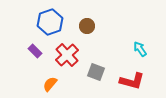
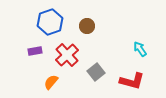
purple rectangle: rotated 56 degrees counterclockwise
gray square: rotated 30 degrees clockwise
orange semicircle: moved 1 px right, 2 px up
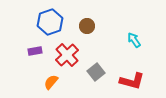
cyan arrow: moved 6 px left, 9 px up
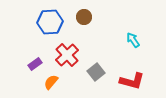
blue hexagon: rotated 15 degrees clockwise
brown circle: moved 3 px left, 9 px up
cyan arrow: moved 1 px left
purple rectangle: moved 13 px down; rotated 24 degrees counterclockwise
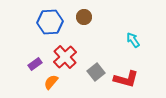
red cross: moved 2 px left, 2 px down
red L-shape: moved 6 px left, 2 px up
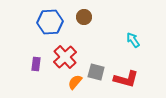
purple rectangle: moved 1 px right; rotated 48 degrees counterclockwise
gray square: rotated 36 degrees counterclockwise
orange semicircle: moved 24 px right
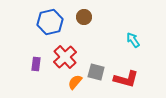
blue hexagon: rotated 10 degrees counterclockwise
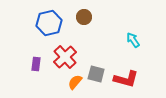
blue hexagon: moved 1 px left, 1 px down
gray square: moved 2 px down
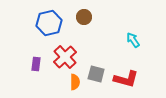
orange semicircle: rotated 140 degrees clockwise
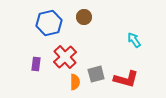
cyan arrow: moved 1 px right
gray square: rotated 30 degrees counterclockwise
